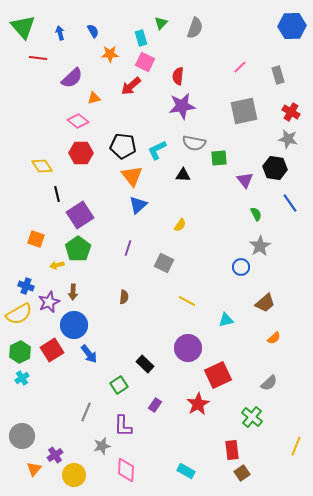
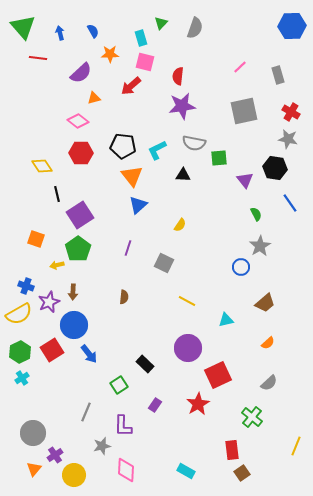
pink square at (145, 62): rotated 12 degrees counterclockwise
purple semicircle at (72, 78): moved 9 px right, 5 px up
orange semicircle at (274, 338): moved 6 px left, 5 px down
gray circle at (22, 436): moved 11 px right, 3 px up
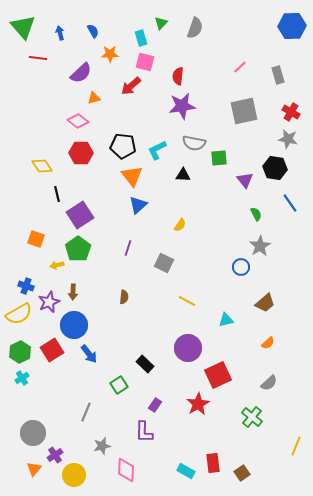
purple L-shape at (123, 426): moved 21 px right, 6 px down
red rectangle at (232, 450): moved 19 px left, 13 px down
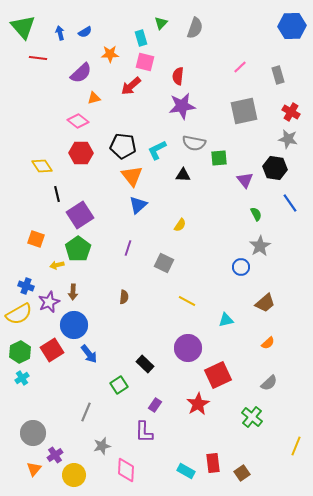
blue semicircle at (93, 31): moved 8 px left, 1 px down; rotated 88 degrees clockwise
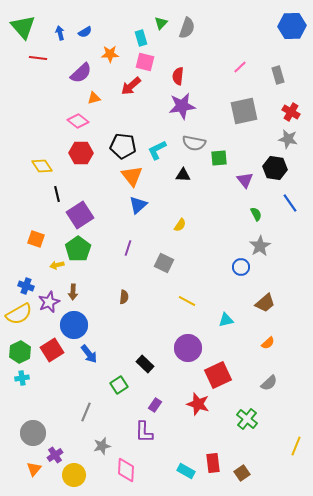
gray semicircle at (195, 28): moved 8 px left
cyan cross at (22, 378): rotated 24 degrees clockwise
red star at (198, 404): rotated 25 degrees counterclockwise
green cross at (252, 417): moved 5 px left, 2 px down
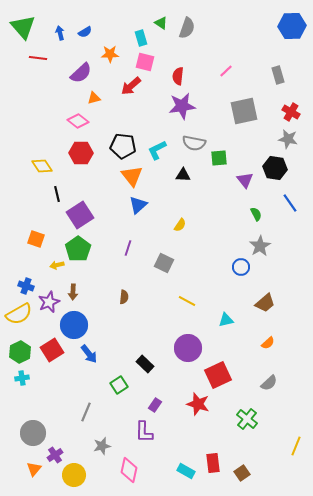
green triangle at (161, 23): rotated 40 degrees counterclockwise
pink line at (240, 67): moved 14 px left, 4 px down
pink diamond at (126, 470): moved 3 px right; rotated 10 degrees clockwise
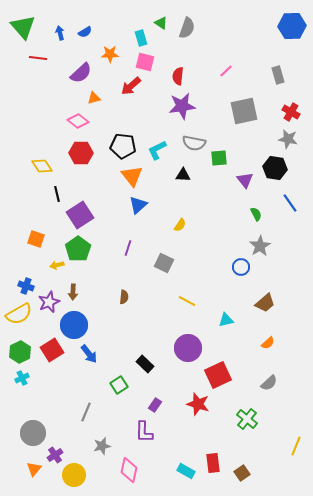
cyan cross at (22, 378): rotated 16 degrees counterclockwise
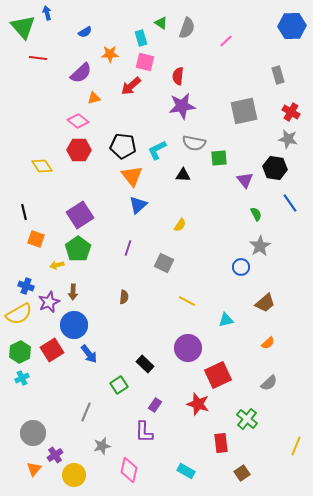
blue arrow at (60, 33): moved 13 px left, 20 px up
pink line at (226, 71): moved 30 px up
red hexagon at (81, 153): moved 2 px left, 3 px up
black line at (57, 194): moved 33 px left, 18 px down
red rectangle at (213, 463): moved 8 px right, 20 px up
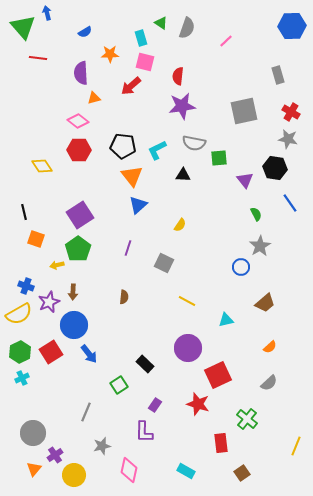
purple semicircle at (81, 73): rotated 130 degrees clockwise
orange semicircle at (268, 343): moved 2 px right, 4 px down
red square at (52, 350): moved 1 px left, 2 px down
